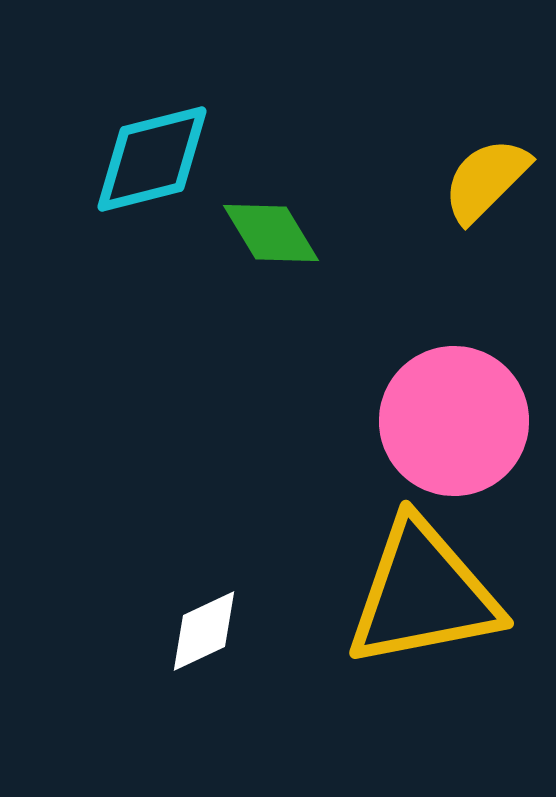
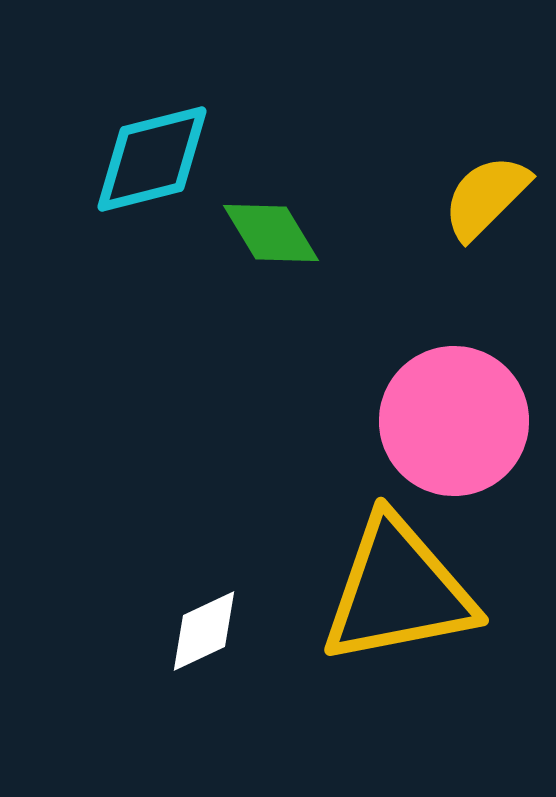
yellow semicircle: moved 17 px down
yellow triangle: moved 25 px left, 3 px up
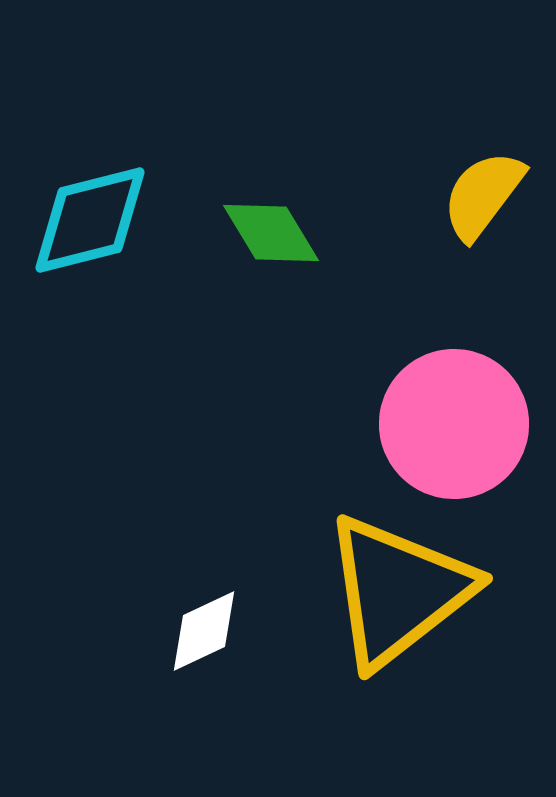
cyan diamond: moved 62 px left, 61 px down
yellow semicircle: moved 3 px left, 2 px up; rotated 8 degrees counterclockwise
pink circle: moved 3 px down
yellow triangle: rotated 27 degrees counterclockwise
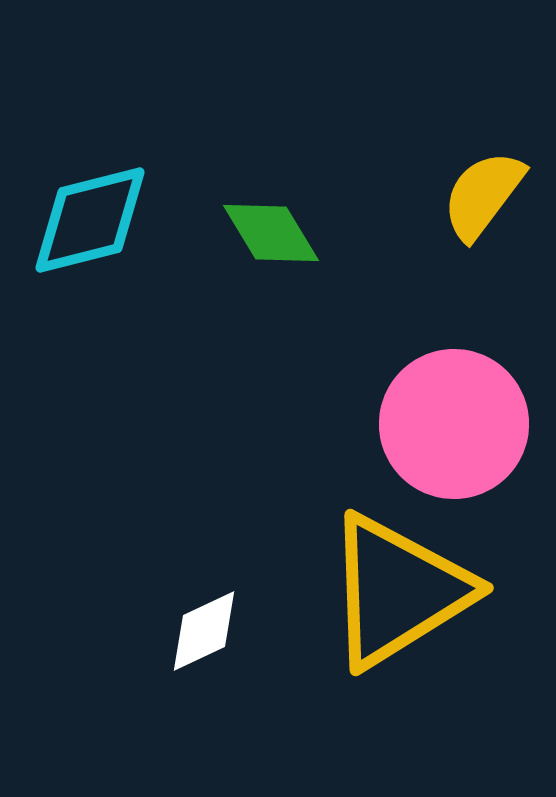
yellow triangle: rotated 6 degrees clockwise
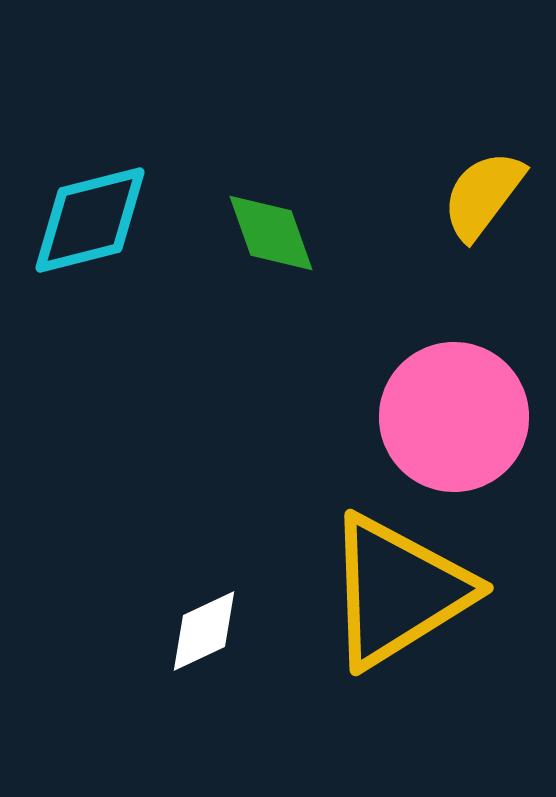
green diamond: rotated 12 degrees clockwise
pink circle: moved 7 px up
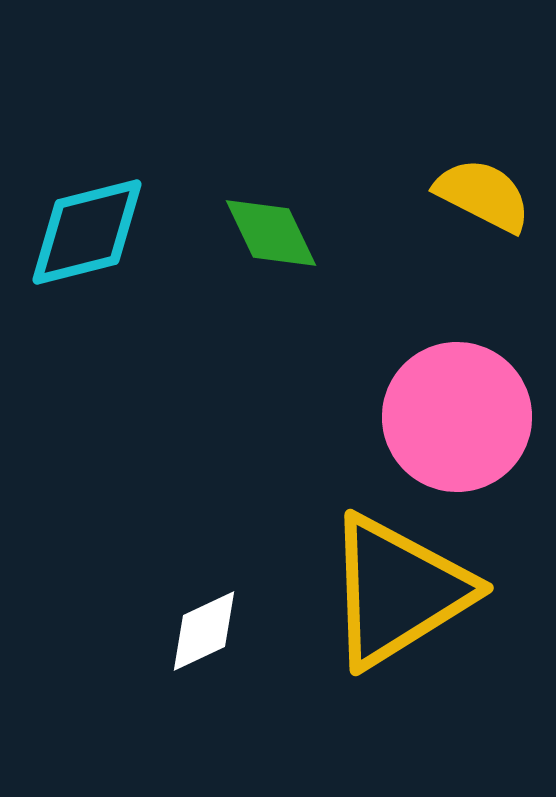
yellow semicircle: rotated 80 degrees clockwise
cyan diamond: moved 3 px left, 12 px down
green diamond: rotated 6 degrees counterclockwise
pink circle: moved 3 px right
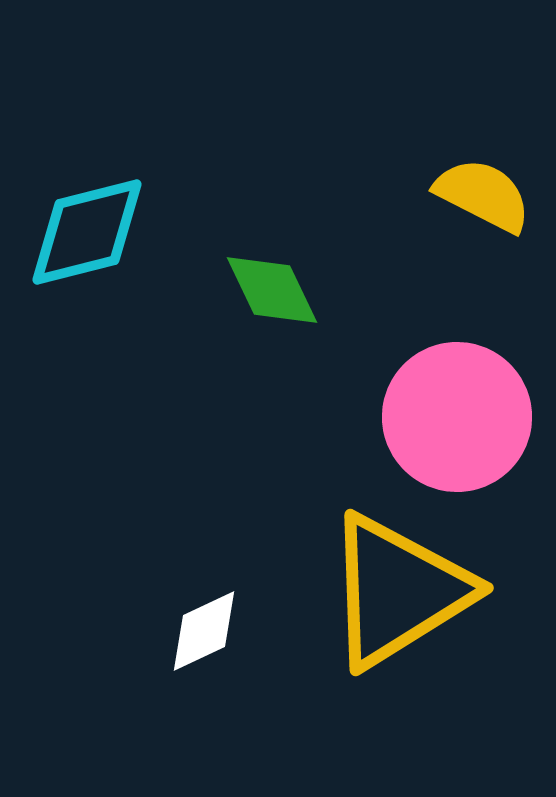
green diamond: moved 1 px right, 57 px down
